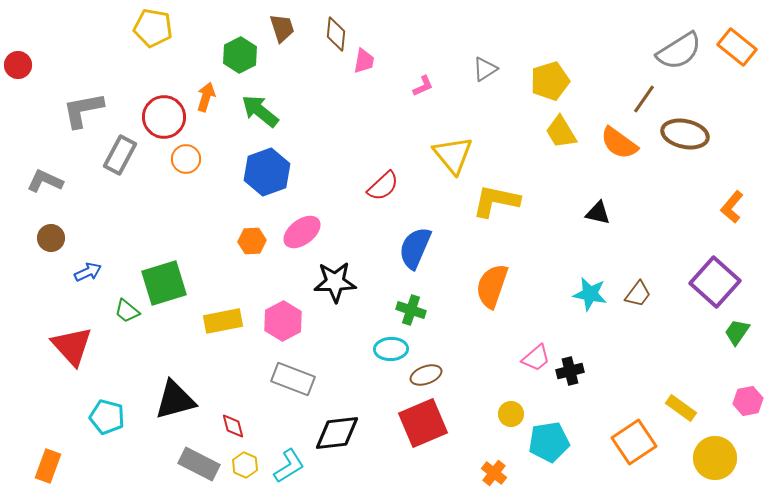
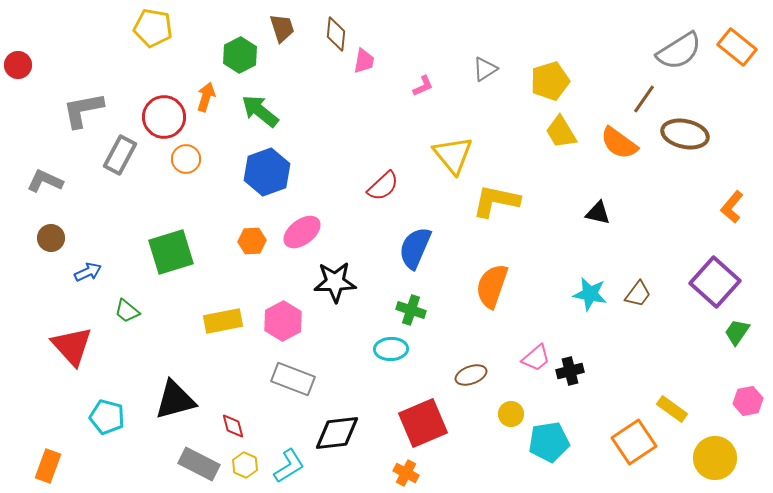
green square at (164, 283): moved 7 px right, 31 px up
brown ellipse at (426, 375): moved 45 px right
yellow rectangle at (681, 408): moved 9 px left, 1 px down
orange cross at (494, 473): moved 88 px left; rotated 10 degrees counterclockwise
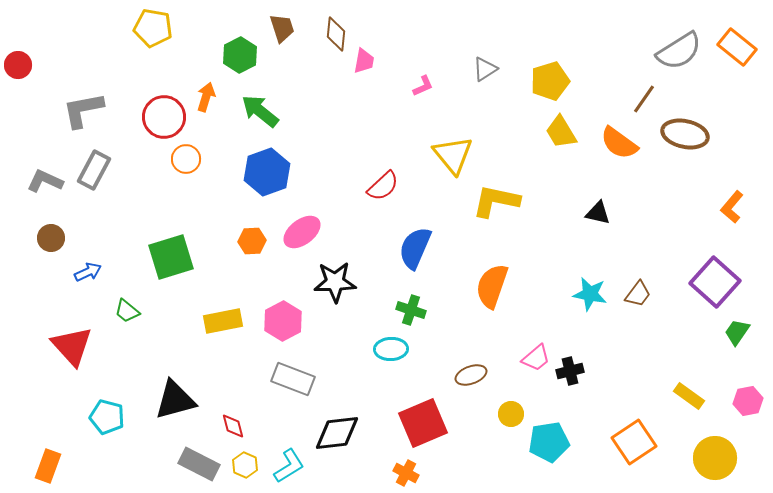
gray rectangle at (120, 155): moved 26 px left, 15 px down
green square at (171, 252): moved 5 px down
yellow rectangle at (672, 409): moved 17 px right, 13 px up
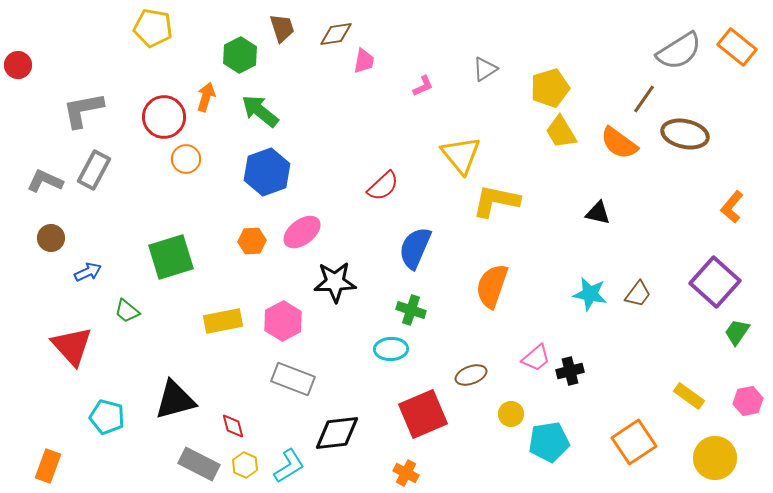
brown diamond at (336, 34): rotated 76 degrees clockwise
yellow pentagon at (550, 81): moved 7 px down
yellow triangle at (453, 155): moved 8 px right
red square at (423, 423): moved 9 px up
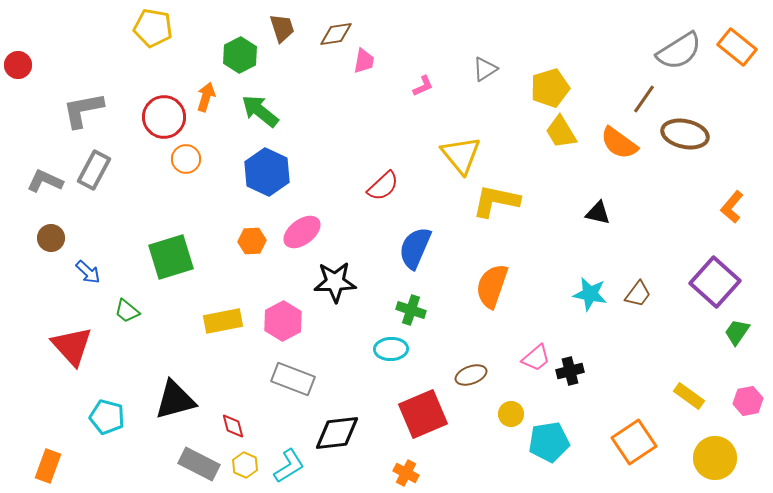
blue hexagon at (267, 172): rotated 15 degrees counterclockwise
blue arrow at (88, 272): rotated 68 degrees clockwise
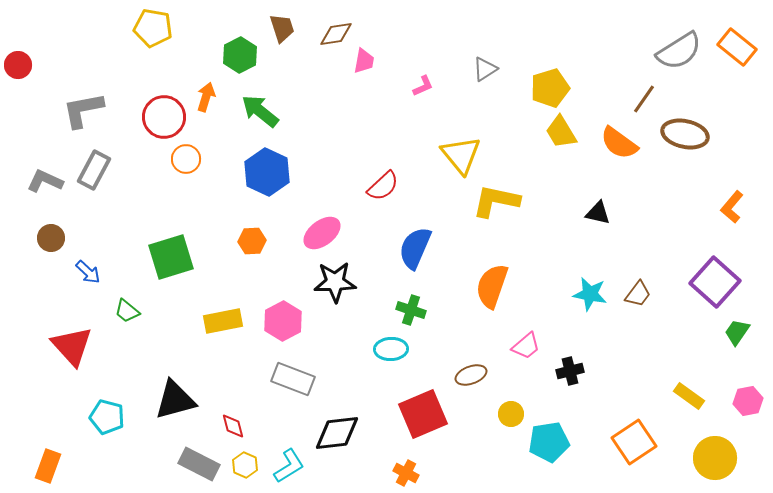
pink ellipse at (302, 232): moved 20 px right, 1 px down
pink trapezoid at (536, 358): moved 10 px left, 12 px up
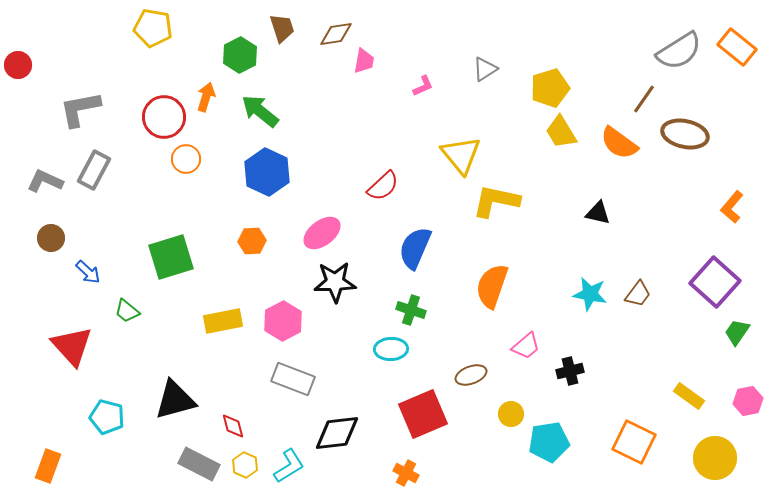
gray L-shape at (83, 110): moved 3 px left, 1 px up
orange square at (634, 442): rotated 30 degrees counterclockwise
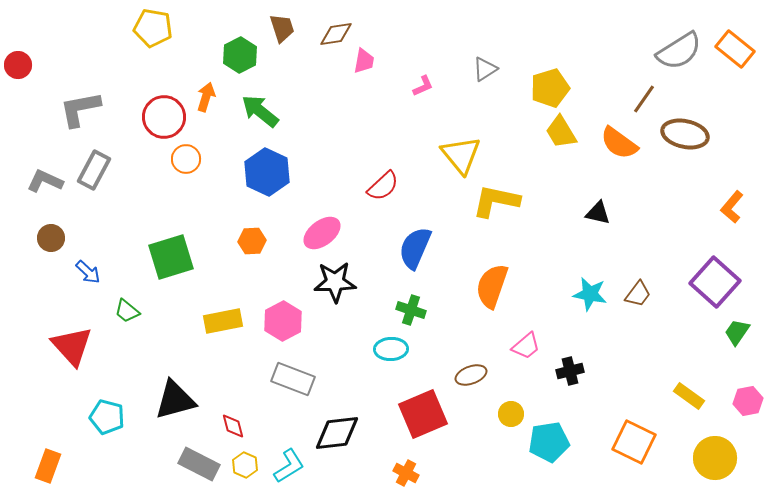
orange rectangle at (737, 47): moved 2 px left, 2 px down
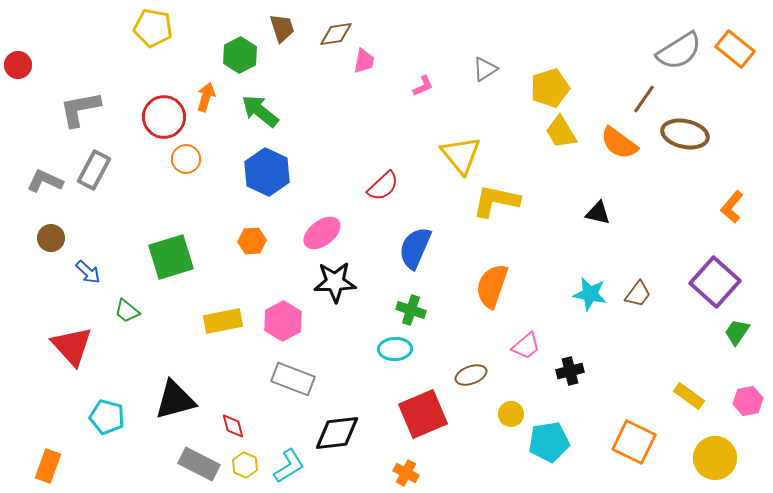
cyan ellipse at (391, 349): moved 4 px right
